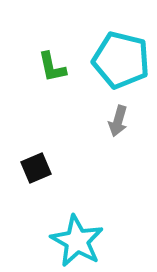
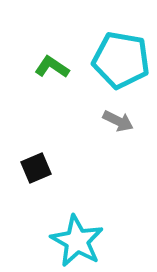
cyan pentagon: rotated 4 degrees counterclockwise
green L-shape: rotated 136 degrees clockwise
gray arrow: rotated 80 degrees counterclockwise
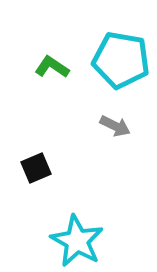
gray arrow: moved 3 px left, 5 px down
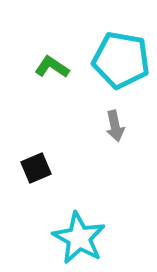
gray arrow: rotated 52 degrees clockwise
cyan star: moved 2 px right, 3 px up
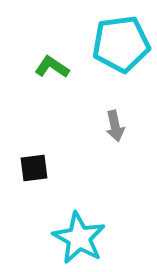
cyan pentagon: moved 16 px up; rotated 18 degrees counterclockwise
black square: moved 2 px left; rotated 16 degrees clockwise
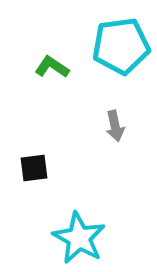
cyan pentagon: moved 2 px down
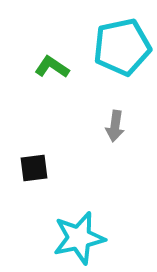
cyan pentagon: moved 1 px right, 1 px down; rotated 4 degrees counterclockwise
gray arrow: rotated 20 degrees clockwise
cyan star: rotated 30 degrees clockwise
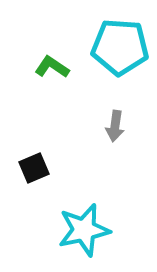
cyan pentagon: moved 2 px left; rotated 16 degrees clockwise
black square: rotated 16 degrees counterclockwise
cyan star: moved 5 px right, 8 px up
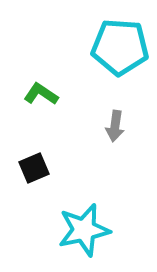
green L-shape: moved 11 px left, 27 px down
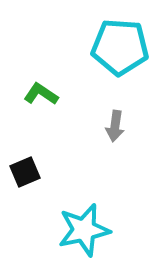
black square: moved 9 px left, 4 px down
